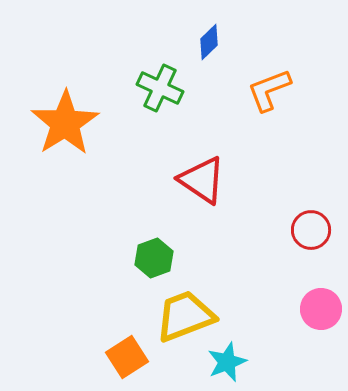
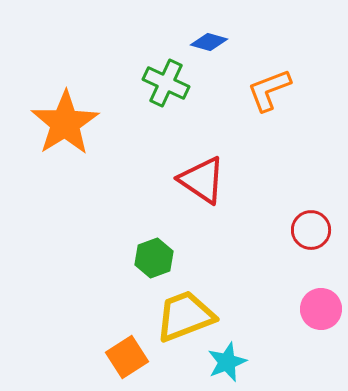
blue diamond: rotated 60 degrees clockwise
green cross: moved 6 px right, 5 px up
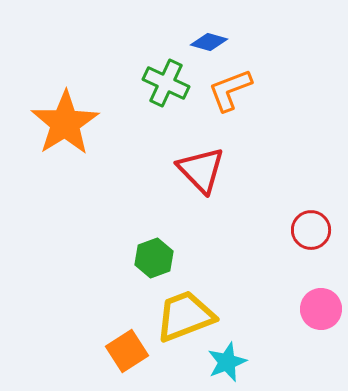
orange L-shape: moved 39 px left
red triangle: moved 1 px left, 10 px up; rotated 12 degrees clockwise
orange square: moved 6 px up
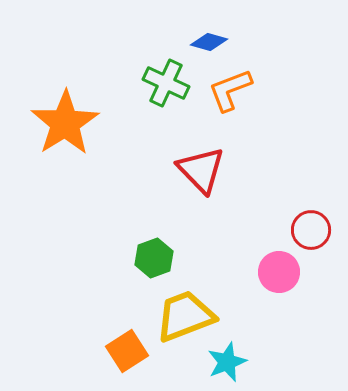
pink circle: moved 42 px left, 37 px up
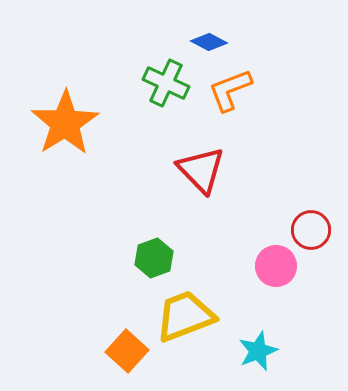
blue diamond: rotated 12 degrees clockwise
pink circle: moved 3 px left, 6 px up
orange square: rotated 15 degrees counterclockwise
cyan star: moved 31 px right, 11 px up
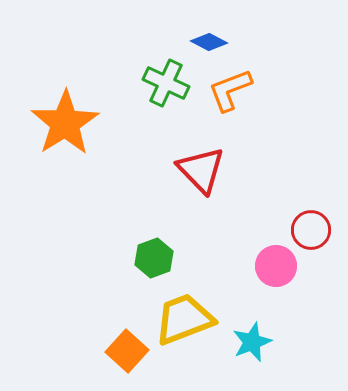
yellow trapezoid: moved 1 px left, 3 px down
cyan star: moved 6 px left, 9 px up
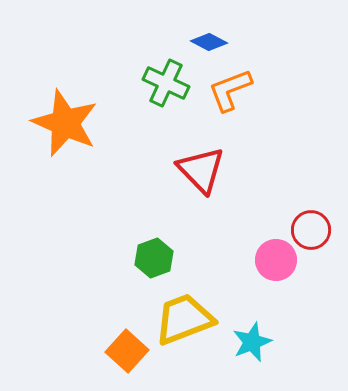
orange star: rotated 16 degrees counterclockwise
pink circle: moved 6 px up
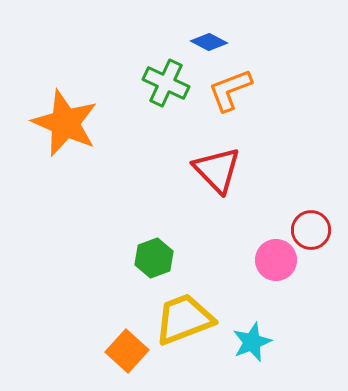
red triangle: moved 16 px right
